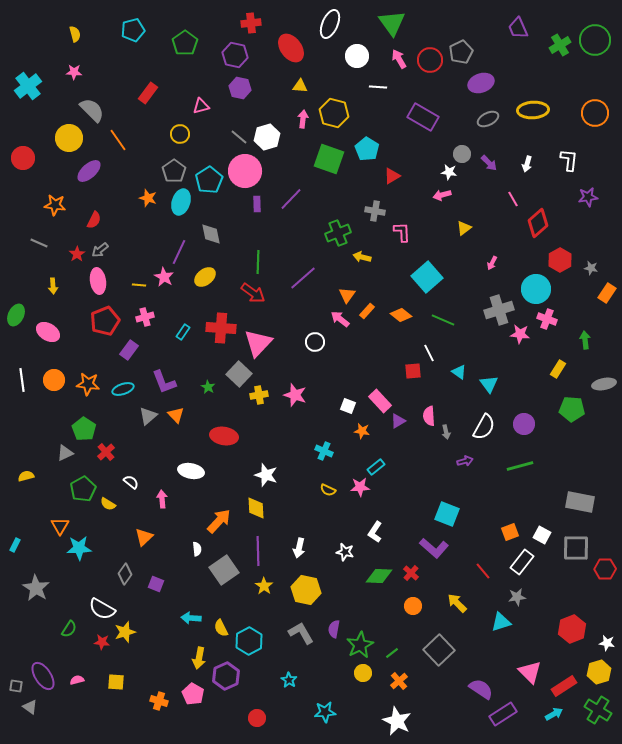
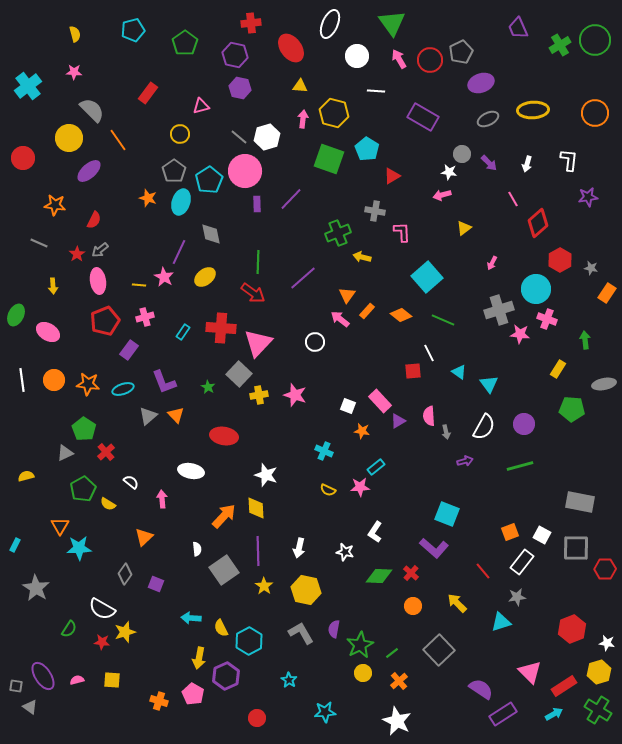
white line at (378, 87): moved 2 px left, 4 px down
orange arrow at (219, 521): moved 5 px right, 5 px up
yellow square at (116, 682): moved 4 px left, 2 px up
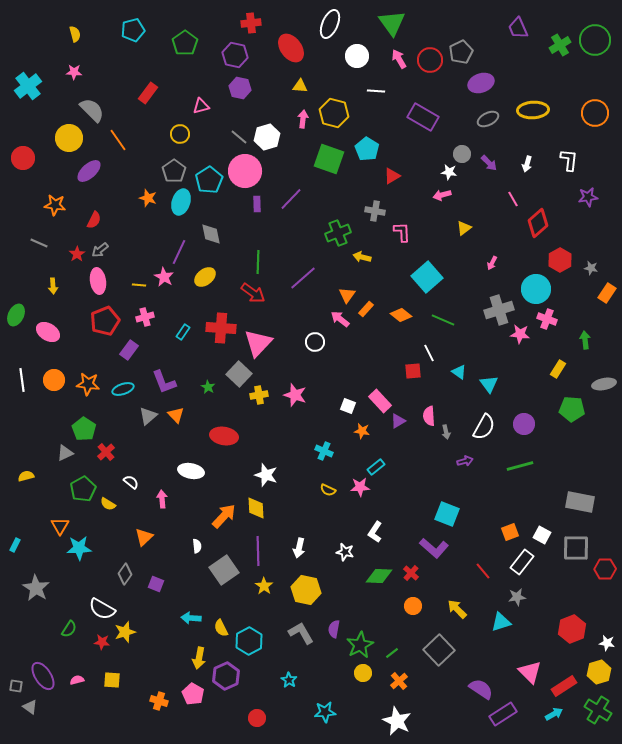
orange rectangle at (367, 311): moved 1 px left, 2 px up
white semicircle at (197, 549): moved 3 px up
yellow arrow at (457, 603): moved 6 px down
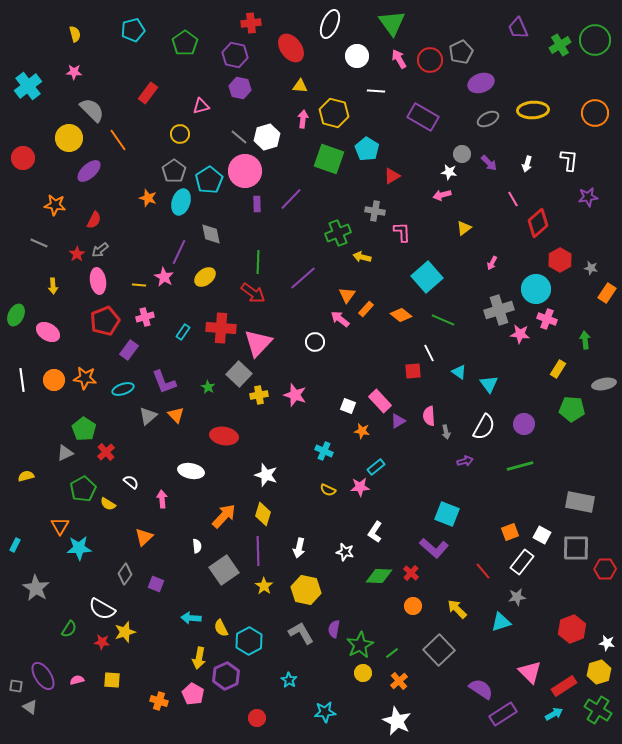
orange star at (88, 384): moved 3 px left, 6 px up
yellow diamond at (256, 508): moved 7 px right, 6 px down; rotated 20 degrees clockwise
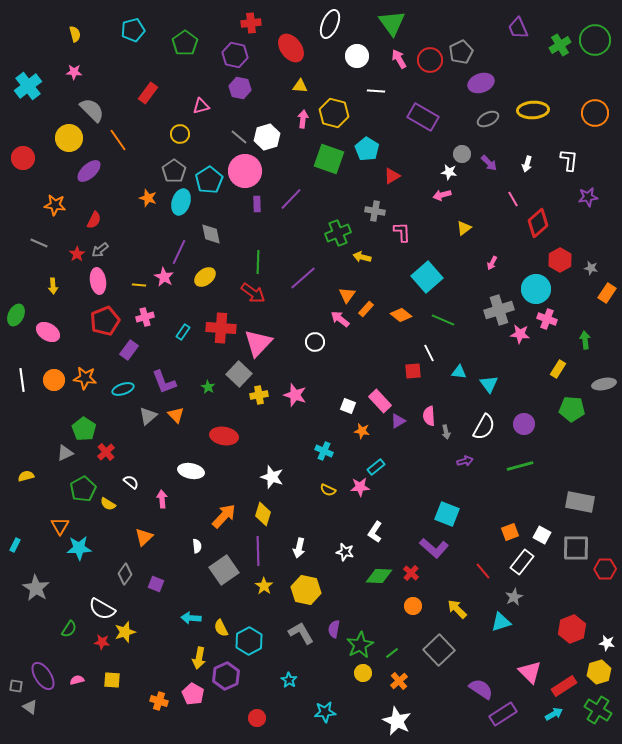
cyan triangle at (459, 372): rotated 28 degrees counterclockwise
white star at (266, 475): moved 6 px right, 2 px down
gray star at (517, 597): moved 3 px left; rotated 18 degrees counterclockwise
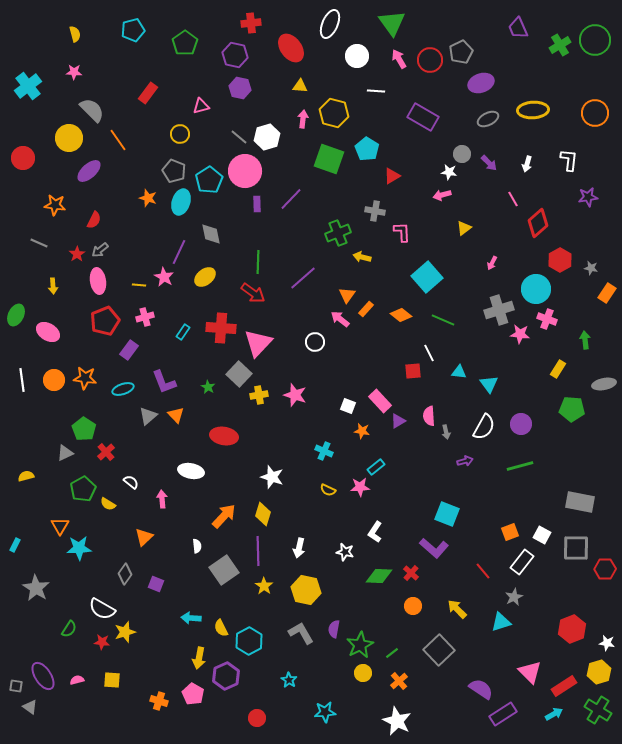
gray pentagon at (174, 171): rotated 15 degrees counterclockwise
purple circle at (524, 424): moved 3 px left
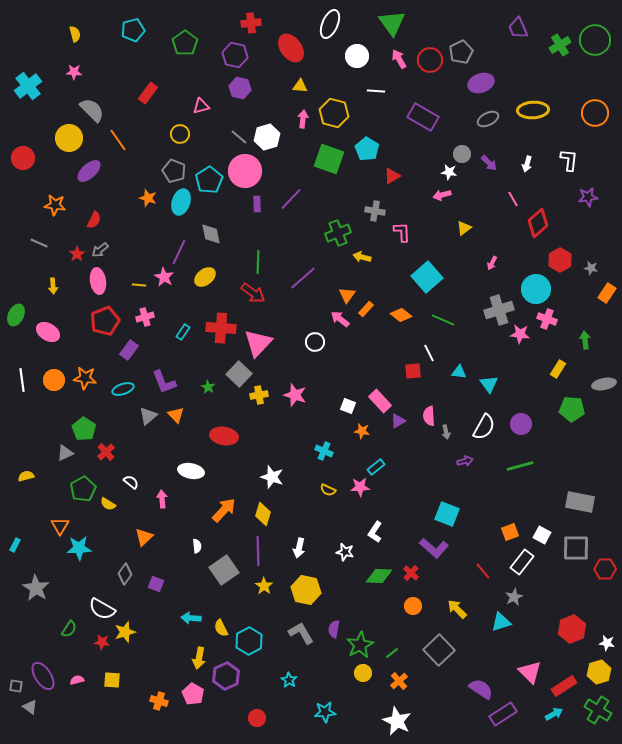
orange arrow at (224, 516): moved 6 px up
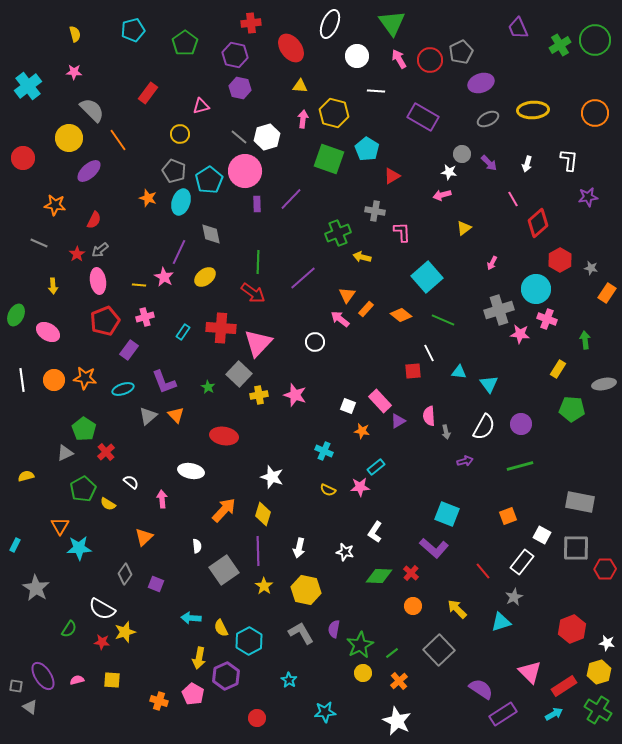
orange square at (510, 532): moved 2 px left, 16 px up
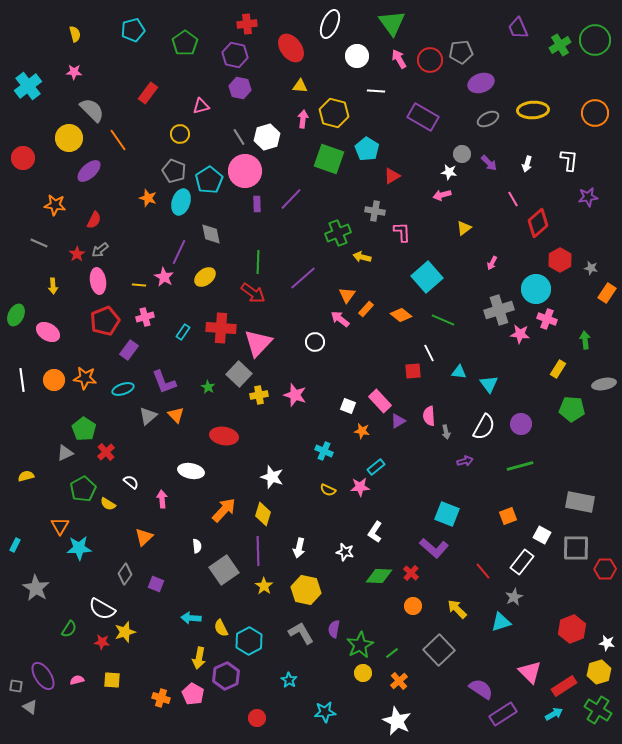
red cross at (251, 23): moved 4 px left, 1 px down
gray pentagon at (461, 52): rotated 20 degrees clockwise
gray line at (239, 137): rotated 18 degrees clockwise
orange cross at (159, 701): moved 2 px right, 3 px up
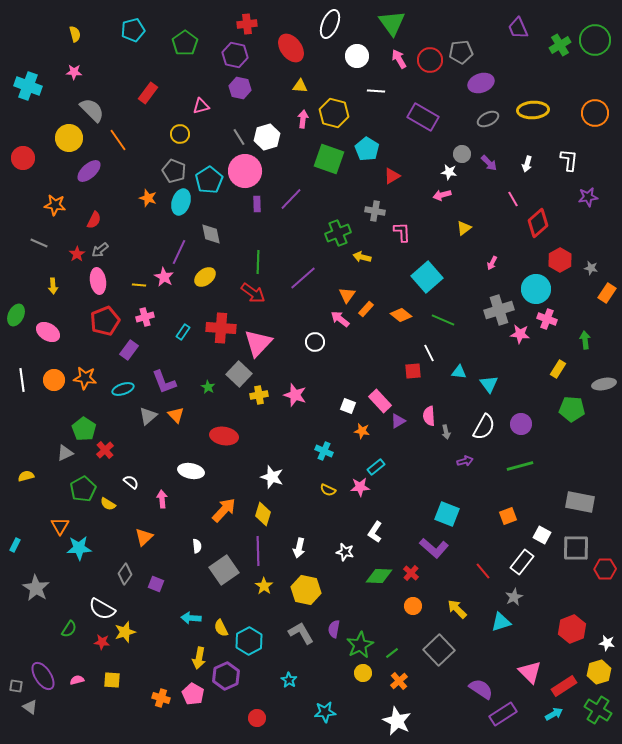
cyan cross at (28, 86): rotated 32 degrees counterclockwise
red cross at (106, 452): moved 1 px left, 2 px up
